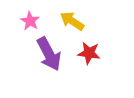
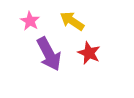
red star: rotated 15 degrees clockwise
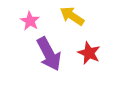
yellow arrow: moved 5 px up
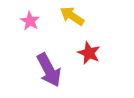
purple arrow: moved 16 px down
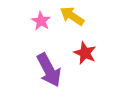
pink star: moved 11 px right
red star: moved 4 px left
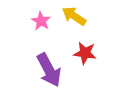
yellow arrow: moved 2 px right
red star: rotated 15 degrees counterclockwise
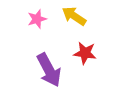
pink star: moved 4 px left, 2 px up; rotated 24 degrees clockwise
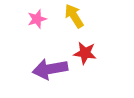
yellow arrow: rotated 25 degrees clockwise
purple arrow: moved 1 px right, 1 px up; rotated 108 degrees clockwise
